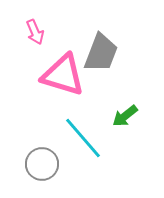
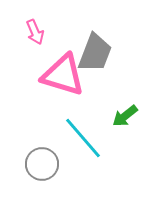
gray trapezoid: moved 6 px left
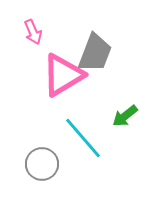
pink arrow: moved 2 px left
pink triangle: rotated 48 degrees counterclockwise
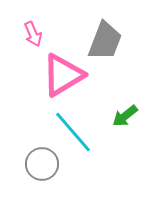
pink arrow: moved 2 px down
gray trapezoid: moved 10 px right, 12 px up
cyan line: moved 10 px left, 6 px up
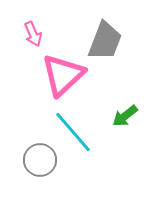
pink triangle: rotated 12 degrees counterclockwise
gray circle: moved 2 px left, 4 px up
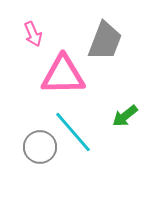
pink triangle: rotated 42 degrees clockwise
gray circle: moved 13 px up
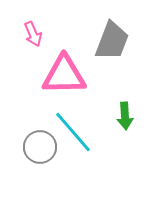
gray trapezoid: moved 7 px right
pink triangle: moved 1 px right
green arrow: rotated 56 degrees counterclockwise
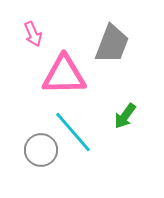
gray trapezoid: moved 3 px down
green arrow: rotated 40 degrees clockwise
gray circle: moved 1 px right, 3 px down
